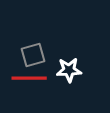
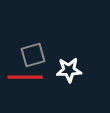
red line: moved 4 px left, 1 px up
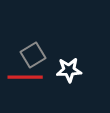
gray square: rotated 15 degrees counterclockwise
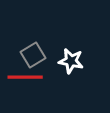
white star: moved 2 px right, 9 px up; rotated 15 degrees clockwise
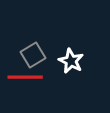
white star: rotated 15 degrees clockwise
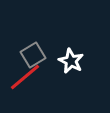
red line: rotated 40 degrees counterclockwise
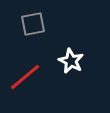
gray square: moved 31 px up; rotated 20 degrees clockwise
